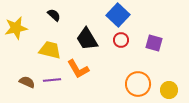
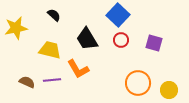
orange circle: moved 1 px up
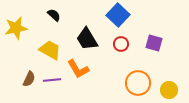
red circle: moved 4 px down
yellow trapezoid: rotated 15 degrees clockwise
brown semicircle: moved 2 px right, 3 px up; rotated 91 degrees clockwise
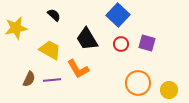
purple square: moved 7 px left
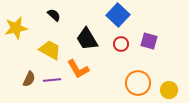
purple square: moved 2 px right, 2 px up
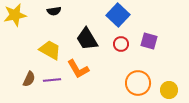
black semicircle: moved 4 px up; rotated 128 degrees clockwise
yellow star: moved 1 px left, 13 px up
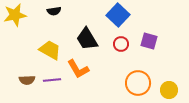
brown semicircle: moved 2 px left, 1 px down; rotated 63 degrees clockwise
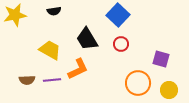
purple square: moved 12 px right, 18 px down
orange L-shape: rotated 85 degrees counterclockwise
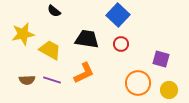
black semicircle: rotated 48 degrees clockwise
yellow star: moved 8 px right, 19 px down
black trapezoid: rotated 130 degrees clockwise
orange L-shape: moved 6 px right, 4 px down
purple line: rotated 24 degrees clockwise
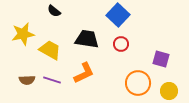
yellow circle: moved 1 px down
